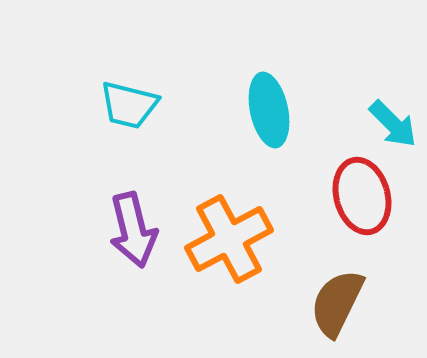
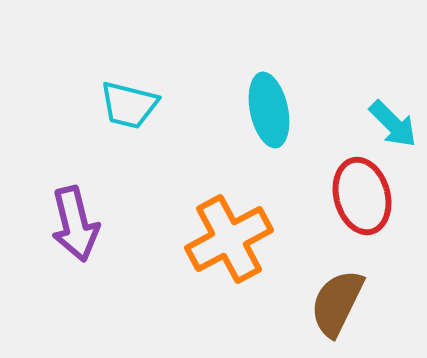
purple arrow: moved 58 px left, 6 px up
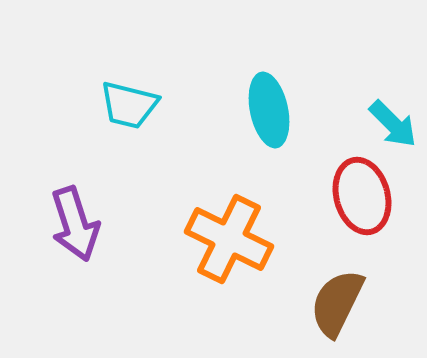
purple arrow: rotated 4 degrees counterclockwise
orange cross: rotated 36 degrees counterclockwise
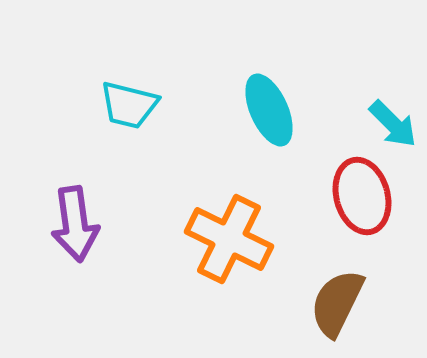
cyan ellipse: rotated 12 degrees counterclockwise
purple arrow: rotated 10 degrees clockwise
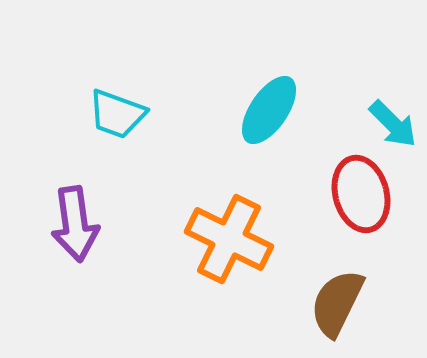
cyan trapezoid: moved 12 px left, 9 px down; rotated 6 degrees clockwise
cyan ellipse: rotated 58 degrees clockwise
red ellipse: moved 1 px left, 2 px up
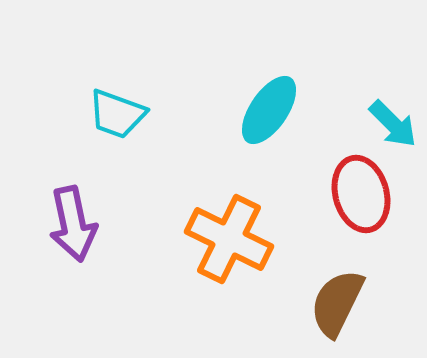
purple arrow: moved 2 px left; rotated 4 degrees counterclockwise
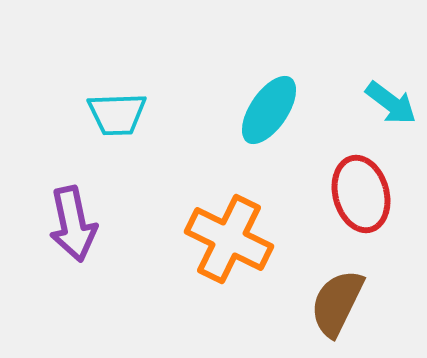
cyan trapezoid: rotated 22 degrees counterclockwise
cyan arrow: moved 2 px left, 21 px up; rotated 8 degrees counterclockwise
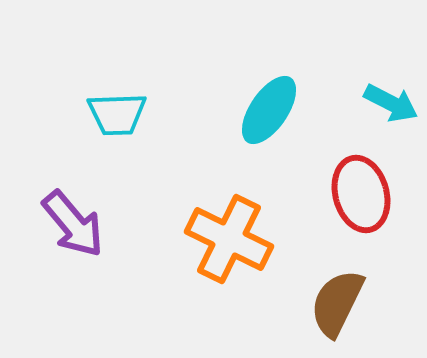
cyan arrow: rotated 10 degrees counterclockwise
purple arrow: rotated 28 degrees counterclockwise
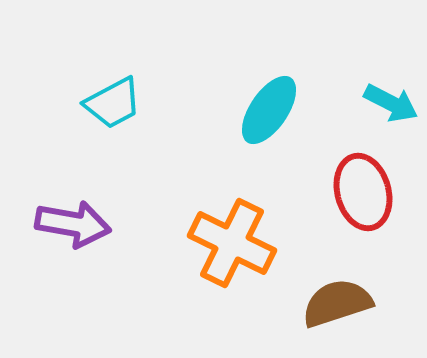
cyan trapezoid: moved 4 px left, 11 px up; rotated 26 degrees counterclockwise
red ellipse: moved 2 px right, 2 px up
purple arrow: rotated 40 degrees counterclockwise
orange cross: moved 3 px right, 4 px down
brown semicircle: rotated 46 degrees clockwise
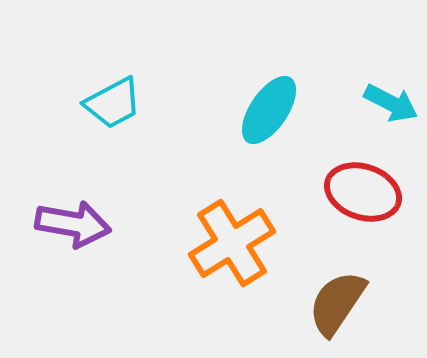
red ellipse: rotated 56 degrees counterclockwise
orange cross: rotated 32 degrees clockwise
brown semicircle: rotated 38 degrees counterclockwise
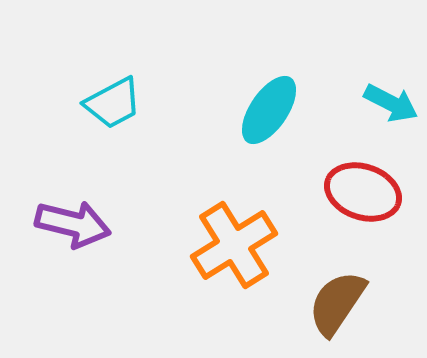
purple arrow: rotated 4 degrees clockwise
orange cross: moved 2 px right, 2 px down
